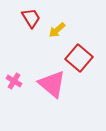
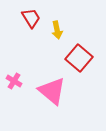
yellow arrow: rotated 60 degrees counterclockwise
pink triangle: moved 7 px down
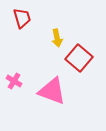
red trapezoid: moved 9 px left; rotated 15 degrees clockwise
yellow arrow: moved 8 px down
pink triangle: rotated 20 degrees counterclockwise
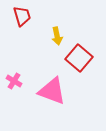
red trapezoid: moved 2 px up
yellow arrow: moved 2 px up
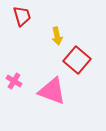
red square: moved 2 px left, 2 px down
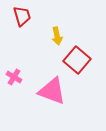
pink cross: moved 4 px up
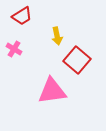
red trapezoid: rotated 75 degrees clockwise
pink cross: moved 28 px up
pink triangle: rotated 28 degrees counterclockwise
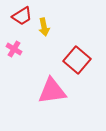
yellow arrow: moved 13 px left, 9 px up
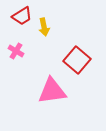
pink cross: moved 2 px right, 2 px down
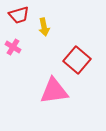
red trapezoid: moved 3 px left, 1 px up; rotated 15 degrees clockwise
pink cross: moved 3 px left, 4 px up
pink triangle: moved 2 px right
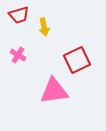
pink cross: moved 5 px right, 8 px down
red square: rotated 24 degrees clockwise
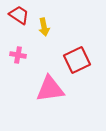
red trapezoid: rotated 130 degrees counterclockwise
pink cross: rotated 21 degrees counterclockwise
pink triangle: moved 4 px left, 2 px up
